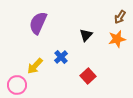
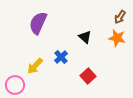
black triangle: moved 1 px left, 2 px down; rotated 32 degrees counterclockwise
orange star: moved 1 px up; rotated 24 degrees clockwise
pink circle: moved 2 px left
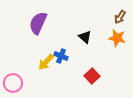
blue cross: moved 1 px up; rotated 24 degrees counterclockwise
yellow arrow: moved 11 px right, 4 px up
red square: moved 4 px right
pink circle: moved 2 px left, 2 px up
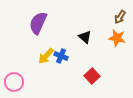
yellow arrow: moved 6 px up
pink circle: moved 1 px right, 1 px up
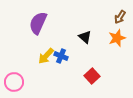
orange star: rotated 30 degrees counterclockwise
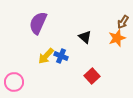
brown arrow: moved 3 px right, 5 px down
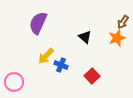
blue cross: moved 9 px down
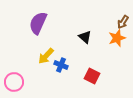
red square: rotated 21 degrees counterclockwise
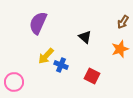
orange star: moved 3 px right, 11 px down
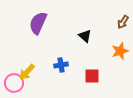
black triangle: moved 1 px up
orange star: moved 2 px down
yellow arrow: moved 19 px left, 16 px down
blue cross: rotated 32 degrees counterclockwise
red square: rotated 28 degrees counterclockwise
pink circle: moved 1 px down
